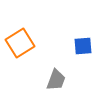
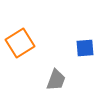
blue square: moved 2 px right, 2 px down
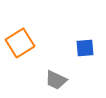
gray trapezoid: rotated 95 degrees clockwise
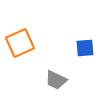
orange square: rotated 8 degrees clockwise
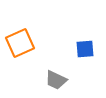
blue square: moved 1 px down
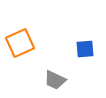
gray trapezoid: moved 1 px left
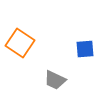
orange square: rotated 32 degrees counterclockwise
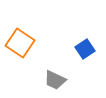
blue square: rotated 30 degrees counterclockwise
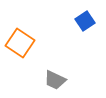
blue square: moved 28 px up
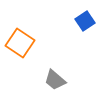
gray trapezoid: rotated 15 degrees clockwise
